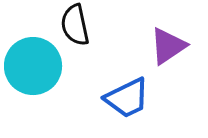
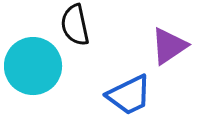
purple triangle: moved 1 px right
blue trapezoid: moved 2 px right, 3 px up
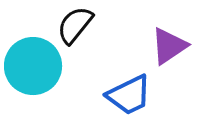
black semicircle: rotated 51 degrees clockwise
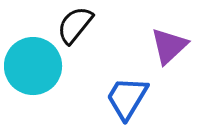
purple triangle: rotated 9 degrees counterclockwise
blue trapezoid: moved 2 px left, 3 px down; rotated 147 degrees clockwise
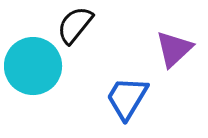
purple triangle: moved 5 px right, 3 px down
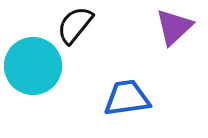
purple triangle: moved 22 px up
blue trapezoid: rotated 51 degrees clockwise
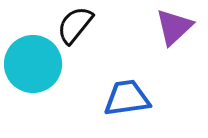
cyan circle: moved 2 px up
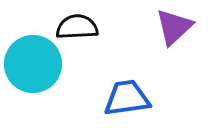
black semicircle: moved 2 px right, 2 px down; rotated 48 degrees clockwise
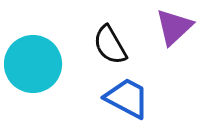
black semicircle: moved 33 px right, 18 px down; rotated 117 degrees counterclockwise
blue trapezoid: rotated 36 degrees clockwise
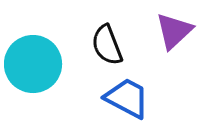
purple triangle: moved 4 px down
black semicircle: moved 3 px left; rotated 9 degrees clockwise
